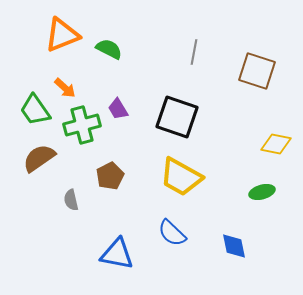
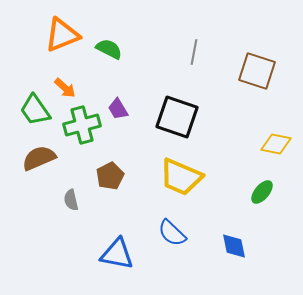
brown semicircle: rotated 12 degrees clockwise
yellow trapezoid: rotated 6 degrees counterclockwise
green ellipse: rotated 35 degrees counterclockwise
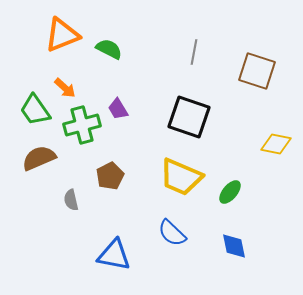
black square: moved 12 px right
green ellipse: moved 32 px left
blue triangle: moved 3 px left, 1 px down
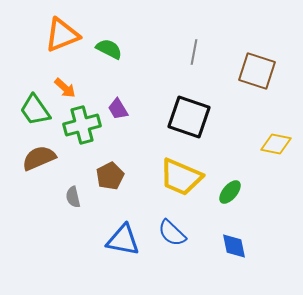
gray semicircle: moved 2 px right, 3 px up
blue triangle: moved 9 px right, 15 px up
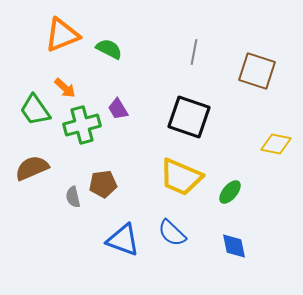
brown semicircle: moved 7 px left, 10 px down
brown pentagon: moved 7 px left, 8 px down; rotated 20 degrees clockwise
blue triangle: rotated 9 degrees clockwise
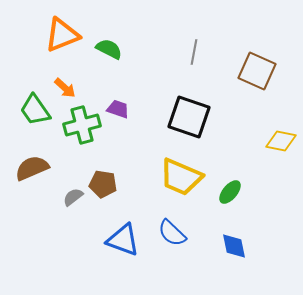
brown square: rotated 6 degrees clockwise
purple trapezoid: rotated 140 degrees clockwise
yellow diamond: moved 5 px right, 3 px up
brown pentagon: rotated 16 degrees clockwise
gray semicircle: rotated 65 degrees clockwise
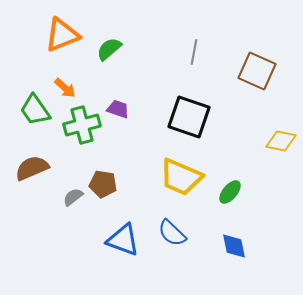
green semicircle: rotated 68 degrees counterclockwise
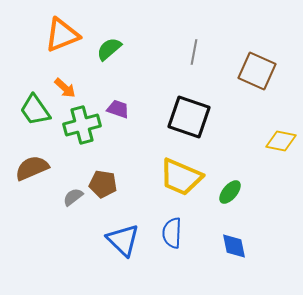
blue semicircle: rotated 48 degrees clockwise
blue triangle: rotated 24 degrees clockwise
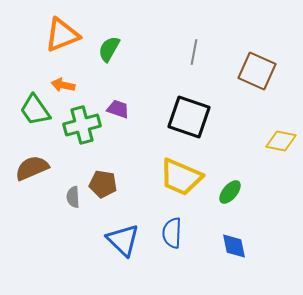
green semicircle: rotated 20 degrees counterclockwise
orange arrow: moved 2 px left, 3 px up; rotated 150 degrees clockwise
gray semicircle: rotated 55 degrees counterclockwise
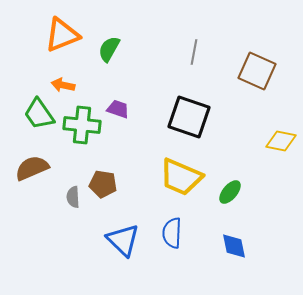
green trapezoid: moved 4 px right, 4 px down
green cross: rotated 21 degrees clockwise
